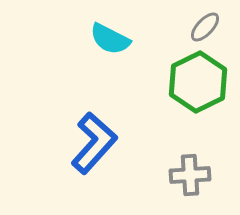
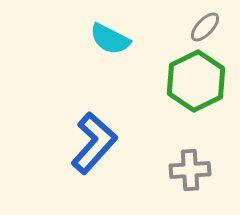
green hexagon: moved 2 px left, 1 px up
gray cross: moved 5 px up
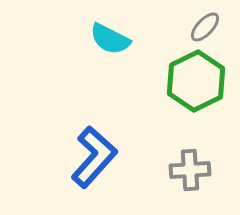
blue L-shape: moved 14 px down
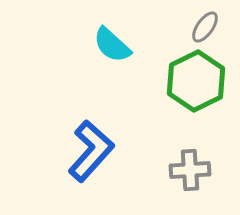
gray ellipse: rotated 8 degrees counterclockwise
cyan semicircle: moved 2 px right, 6 px down; rotated 15 degrees clockwise
blue L-shape: moved 3 px left, 6 px up
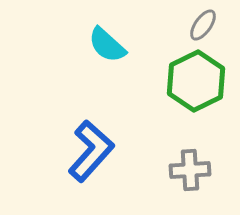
gray ellipse: moved 2 px left, 2 px up
cyan semicircle: moved 5 px left
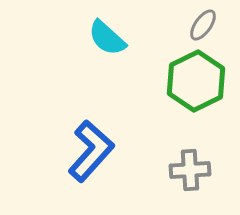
cyan semicircle: moved 7 px up
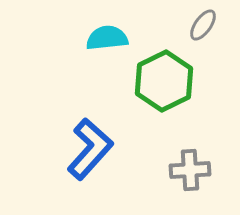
cyan semicircle: rotated 132 degrees clockwise
green hexagon: moved 32 px left
blue L-shape: moved 1 px left, 2 px up
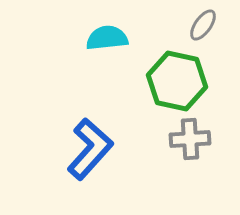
green hexagon: moved 13 px right; rotated 22 degrees counterclockwise
gray cross: moved 31 px up
